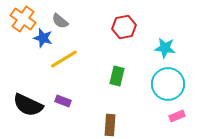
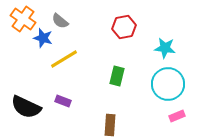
black semicircle: moved 2 px left, 2 px down
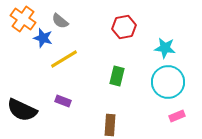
cyan circle: moved 2 px up
black semicircle: moved 4 px left, 3 px down
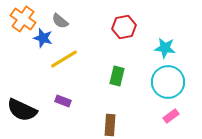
pink rectangle: moved 6 px left; rotated 14 degrees counterclockwise
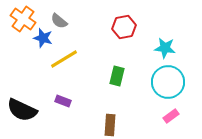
gray semicircle: moved 1 px left
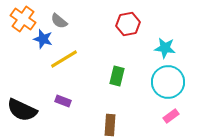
red hexagon: moved 4 px right, 3 px up
blue star: moved 1 px down
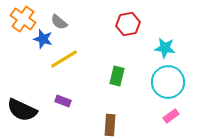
gray semicircle: moved 1 px down
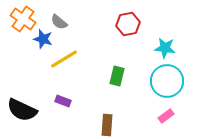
cyan circle: moved 1 px left, 1 px up
pink rectangle: moved 5 px left
brown rectangle: moved 3 px left
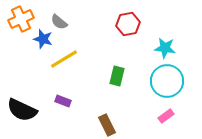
orange cross: moved 2 px left; rotated 30 degrees clockwise
brown rectangle: rotated 30 degrees counterclockwise
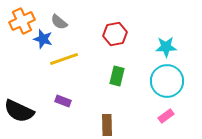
orange cross: moved 1 px right, 2 px down
red hexagon: moved 13 px left, 10 px down
cyan star: moved 1 px right, 1 px up; rotated 10 degrees counterclockwise
yellow line: rotated 12 degrees clockwise
black semicircle: moved 3 px left, 1 px down
brown rectangle: rotated 25 degrees clockwise
